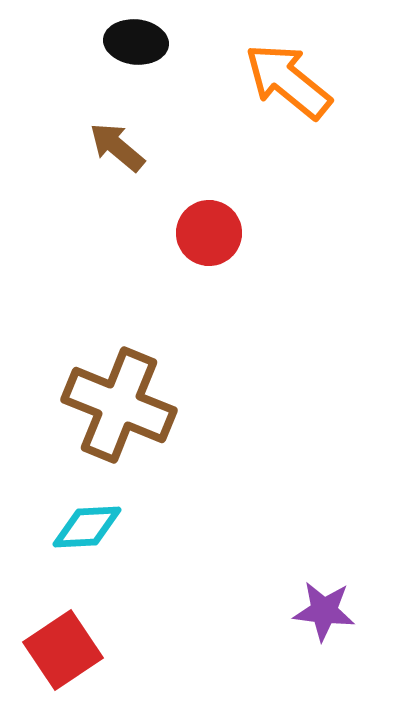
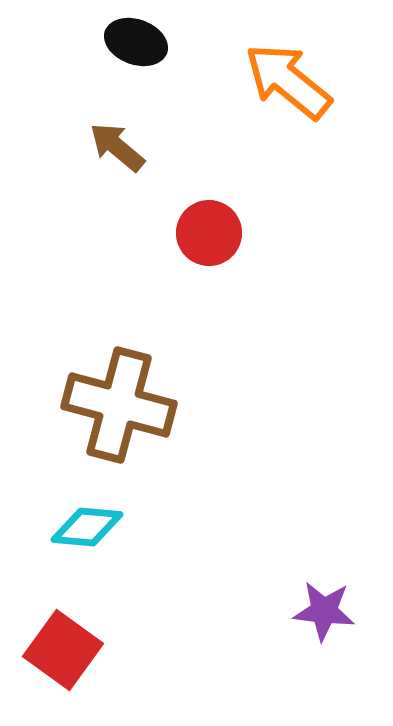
black ellipse: rotated 14 degrees clockwise
brown cross: rotated 7 degrees counterclockwise
cyan diamond: rotated 8 degrees clockwise
red square: rotated 20 degrees counterclockwise
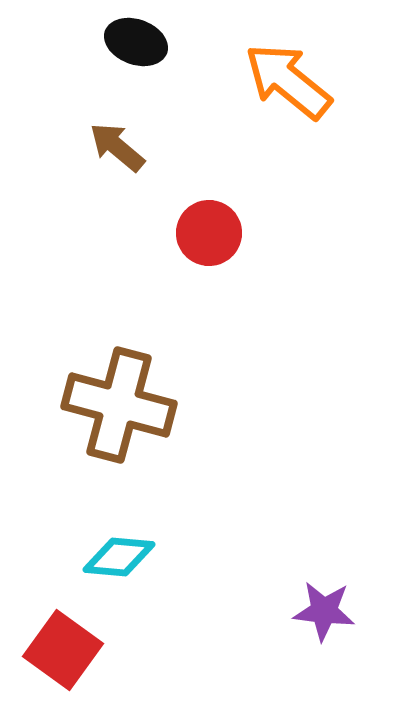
cyan diamond: moved 32 px right, 30 px down
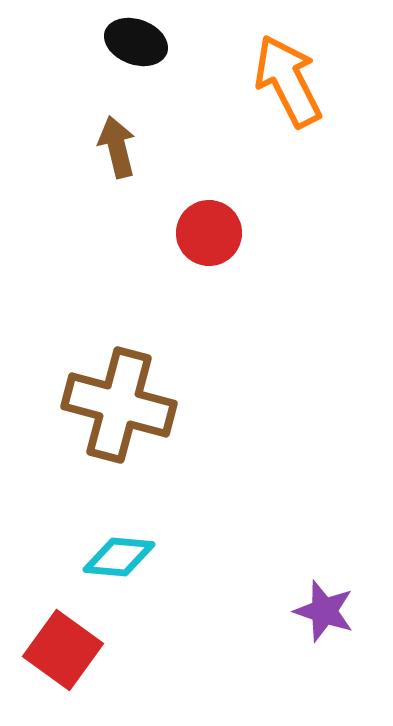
orange arrow: rotated 24 degrees clockwise
brown arrow: rotated 36 degrees clockwise
purple star: rotated 12 degrees clockwise
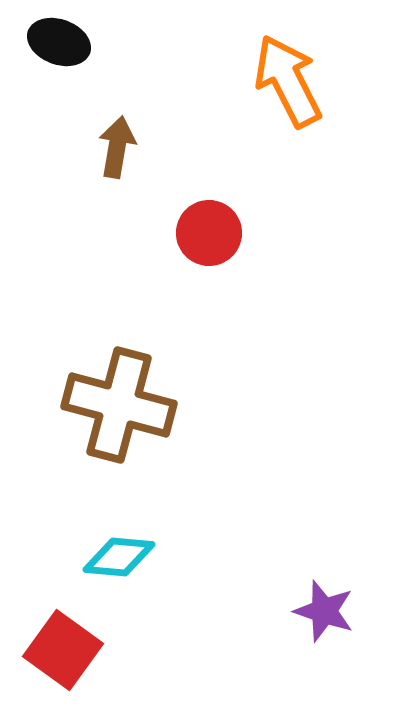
black ellipse: moved 77 px left
brown arrow: rotated 24 degrees clockwise
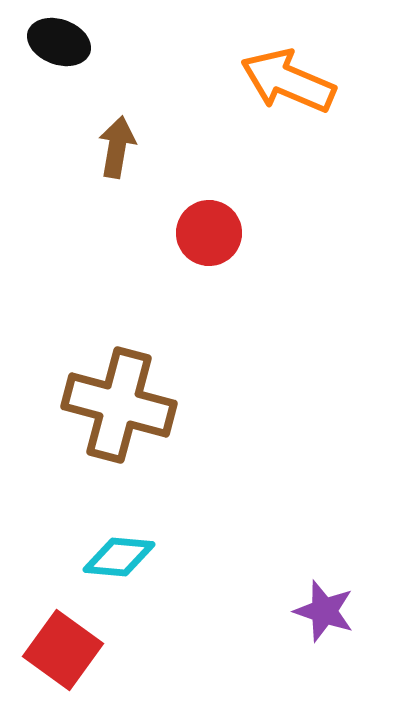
orange arrow: rotated 40 degrees counterclockwise
